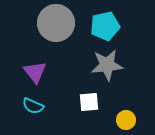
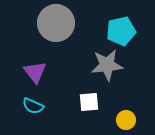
cyan pentagon: moved 16 px right, 5 px down
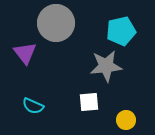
gray star: moved 1 px left, 1 px down
purple triangle: moved 10 px left, 19 px up
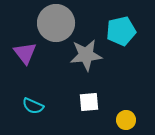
gray star: moved 20 px left, 11 px up
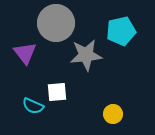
white square: moved 32 px left, 10 px up
yellow circle: moved 13 px left, 6 px up
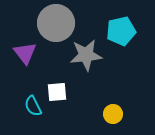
cyan semicircle: rotated 40 degrees clockwise
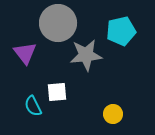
gray circle: moved 2 px right
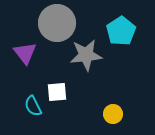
gray circle: moved 1 px left
cyan pentagon: rotated 20 degrees counterclockwise
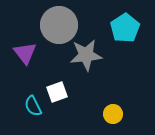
gray circle: moved 2 px right, 2 px down
cyan pentagon: moved 4 px right, 3 px up
white square: rotated 15 degrees counterclockwise
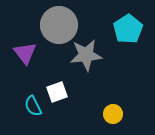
cyan pentagon: moved 3 px right, 1 px down
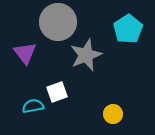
gray circle: moved 1 px left, 3 px up
gray star: rotated 16 degrees counterclockwise
cyan semicircle: rotated 105 degrees clockwise
